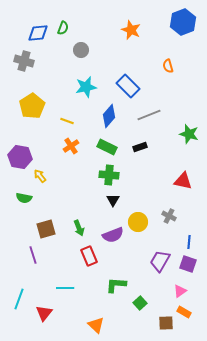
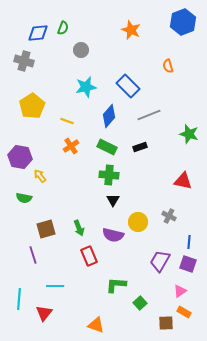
purple semicircle at (113, 235): rotated 35 degrees clockwise
cyan line at (65, 288): moved 10 px left, 2 px up
cyan line at (19, 299): rotated 15 degrees counterclockwise
orange triangle at (96, 325): rotated 24 degrees counterclockwise
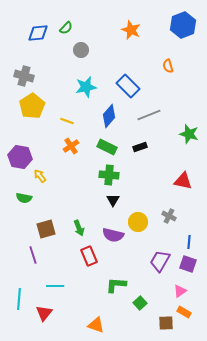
blue hexagon at (183, 22): moved 3 px down
green semicircle at (63, 28): moved 3 px right; rotated 24 degrees clockwise
gray cross at (24, 61): moved 15 px down
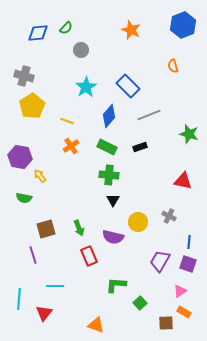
orange semicircle at (168, 66): moved 5 px right
cyan star at (86, 87): rotated 20 degrees counterclockwise
purple semicircle at (113, 235): moved 2 px down
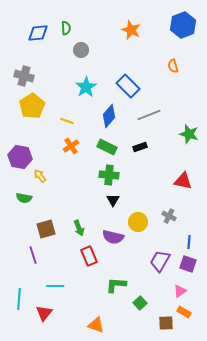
green semicircle at (66, 28): rotated 48 degrees counterclockwise
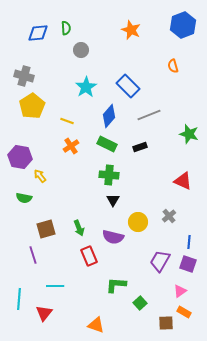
green rectangle at (107, 147): moved 3 px up
red triangle at (183, 181): rotated 12 degrees clockwise
gray cross at (169, 216): rotated 24 degrees clockwise
